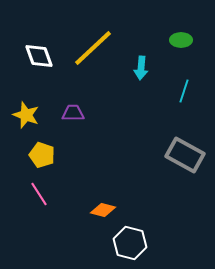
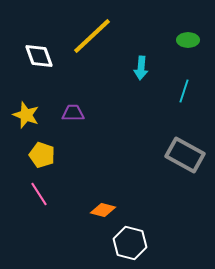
green ellipse: moved 7 px right
yellow line: moved 1 px left, 12 px up
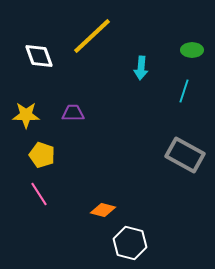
green ellipse: moved 4 px right, 10 px down
yellow star: rotated 20 degrees counterclockwise
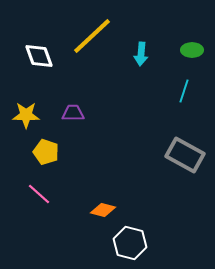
cyan arrow: moved 14 px up
yellow pentagon: moved 4 px right, 3 px up
pink line: rotated 15 degrees counterclockwise
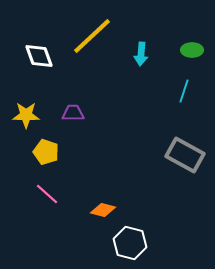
pink line: moved 8 px right
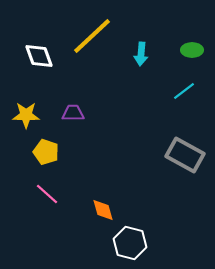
cyan line: rotated 35 degrees clockwise
orange diamond: rotated 60 degrees clockwise
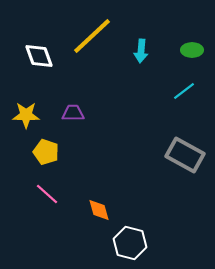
cyan arrow: moved 3 px up
orange diamond: moved 4 px left
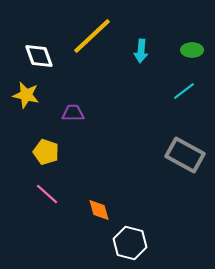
yellow star: moved 20 px up; rotated 12 degrees clockwise
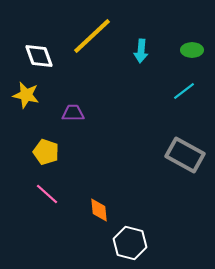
orange diamond: rotated 10 degrees clockwise
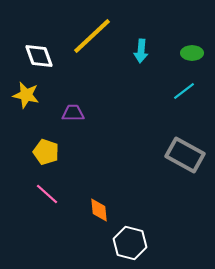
green ellipse: moved 3 px down
